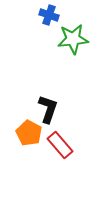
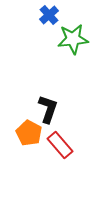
blue cross: rotated 30 degrees clockwise
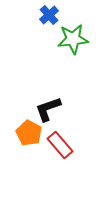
black L-shape: rotated 128 degrees counterclockwise
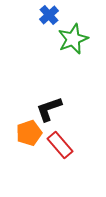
green star: rotated 16 degrees counterclockwise
black L-shape: moved 1 px right
orange pentagon: rotated 25 degrees clockwise
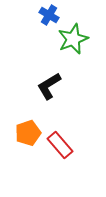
blue cross: rotated 18 degrees counterclockwise
black L-shape: moved 23 px up; rotated 12 degrees counterclockwise
orange pentagon: moved 1 px left
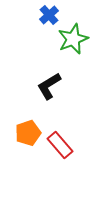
blue cross: rotated 18 degrees clockwise
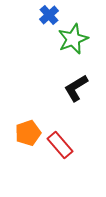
black L-shape: moved 27 px right, 2 px down
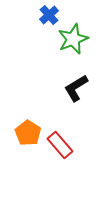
orange pentagon: rotated 20 degrees counterclockwise
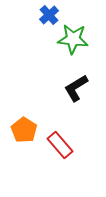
green star: rotated 28 degrees clockwise
orange pentagon: moved 4 px left, 3 px up
